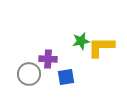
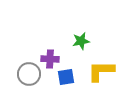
yellow L-shape: moved 24 px down
purple cross: moved 2 px right
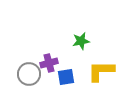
purple cross: moved 1 px left, 4 px down; rotated 18 degrees counterclockwise
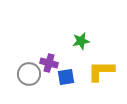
purple cross: rotated 30 degrees clockwise
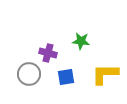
green star: rotated 18 degrees clockwise
purple cross: moved 1 px left, 10 px up
yellow L-shape: moved 4 px right, 3 px down
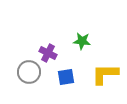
green star: moved 1 px right
purple cross: rotated 12 degrees clockwise
gray circle: moved 2 px up
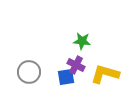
purple cross: moved 28 px right, 12 px down
yellow L-shape: rotated 16 degrees clockwise
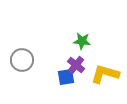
purple cross: rotated 12 degrees clockwise
gray circle: moved 7 px left, 12 px up
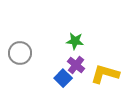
green star: moved 7 px left
gray circle: moved 2 px left, 7 px up
blue square: moved 3 px left, 1 px down; rotated 36 degrees counterclockwise
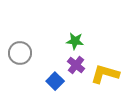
blue square: moved 8 px left, 3 px down
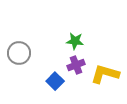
gray circle: moved 1 px left
purple cross: rotated 30 degrees clockwise
